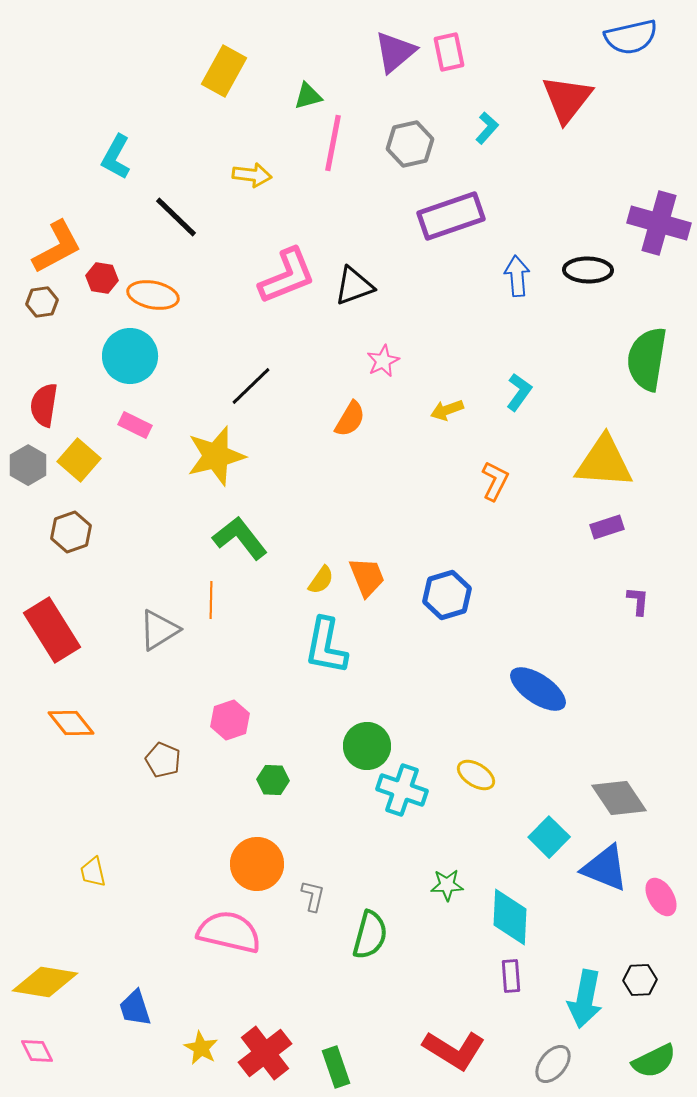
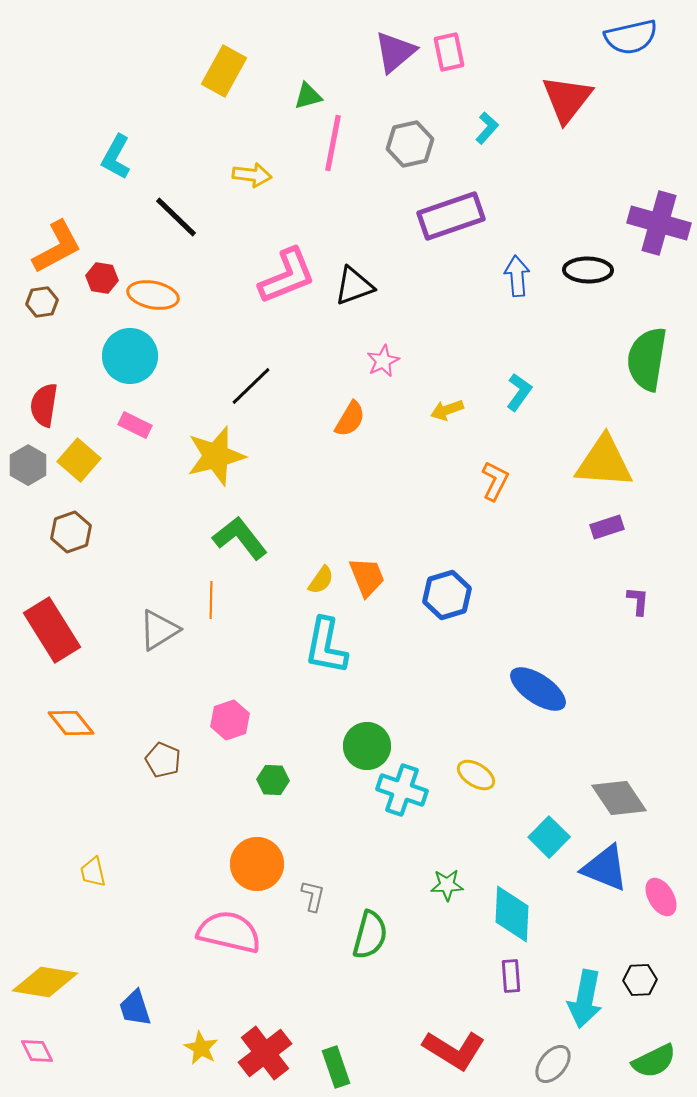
cyan diamond at (510, 917): moved 2 px right, 3 px up
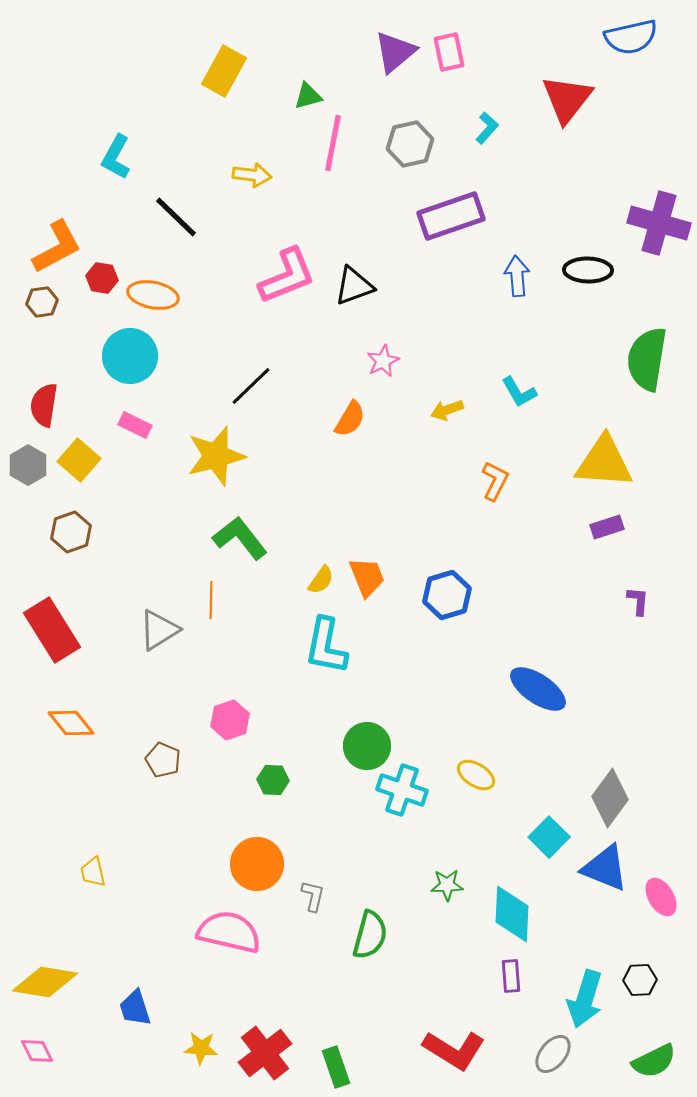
cyan L-shape at (519, 392): rotated 114 degrees clockwise
gray diamond at (619, 798): moved 9 px left; rotated 70 degrees clockwise
cyan arrow at (585, 999): rotated 6 degrees clockwise
yellow star at (201, 1048): rotated 24 degrees counterclockwise
gray ellipse at (553, 1064): moved 10 px up
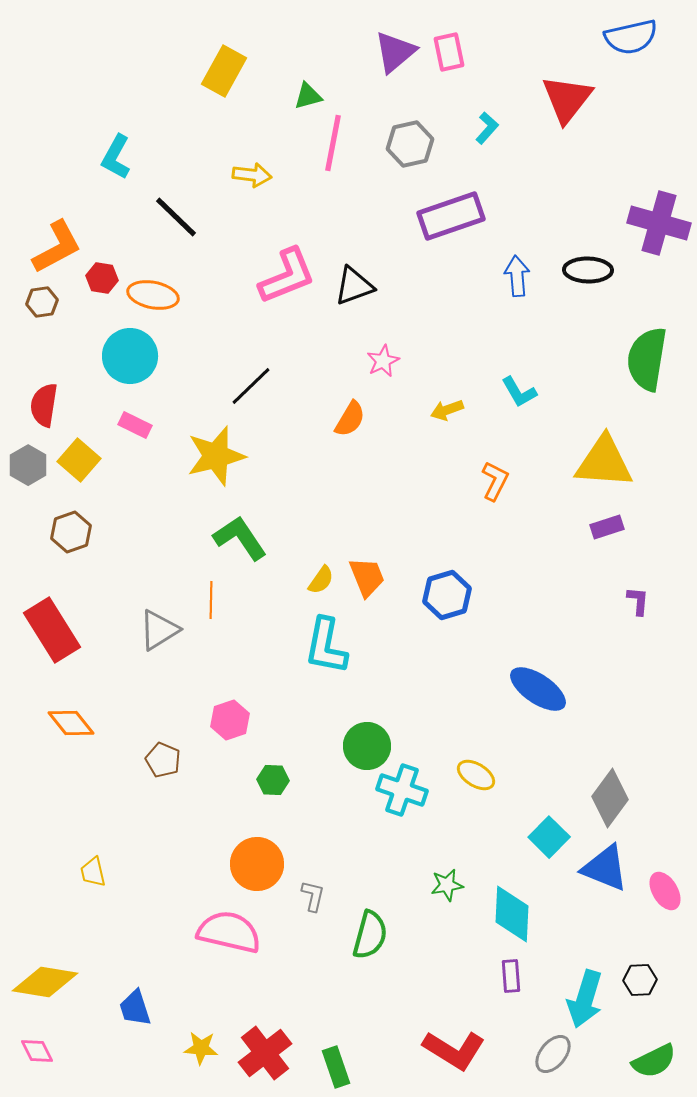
green L-shape at (240, 538): rotated 4 degrees clockwise
green star at (447, 885): rotated 8 degrees counterclockwise
pink ellipse at (661, 897): moved 4 px right, 6 px up
